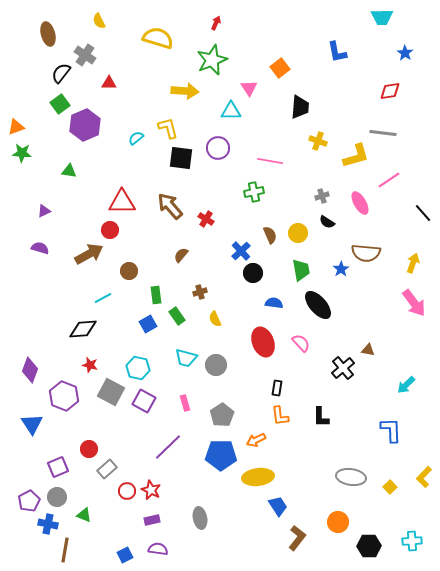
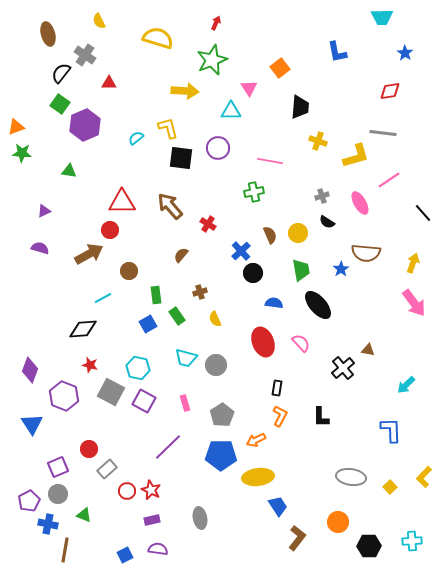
green square at (60, 104): rotated 18 degrees counterclockwise
red cross at (206, 219): moved 2 px right, 5 px down
orange L-shape at (280, 416): rotated 145 degrees counterclockwise
gray circle at (57, 497): moved 1 px right, 3 px up
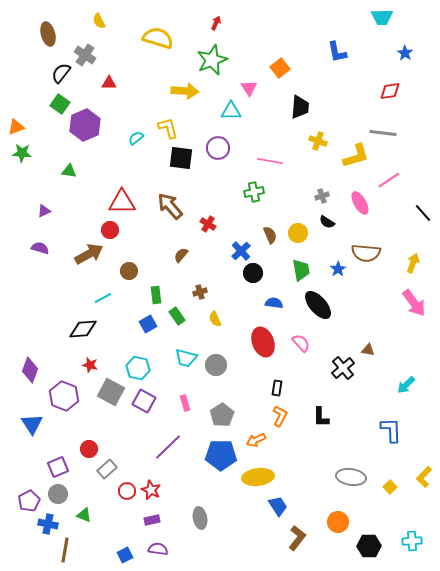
blue star at (341, 269): moved 3 px left
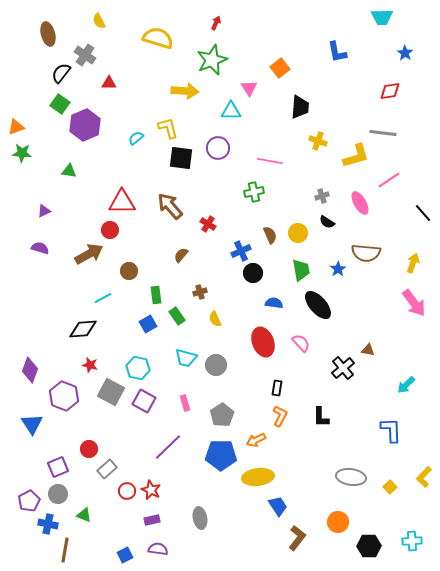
blue cross at (241, 251): rotated 18 degrees clockwise
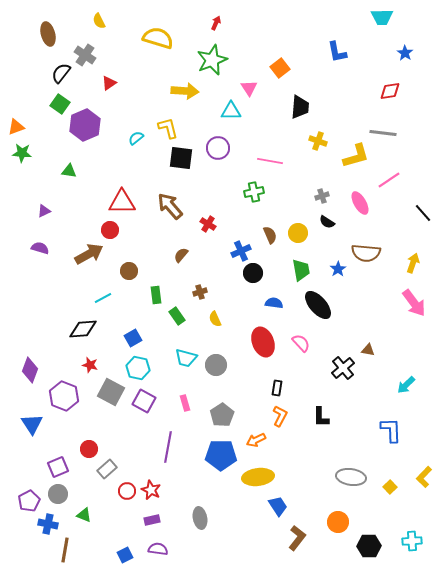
red triangle at (109, 83): rotated 35 degrees counterclockwise
blue square at (148, 324): moved 15 px left, 14 px down
purple line at (168, 447): rotated 36 degrees counterclockwise
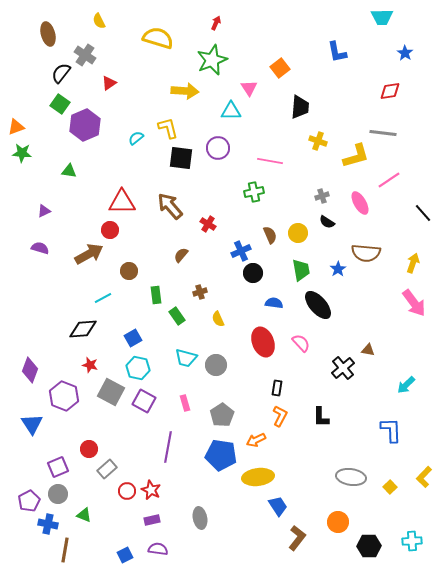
yellow semicircle at (215, 319): moved 3 px right
blue pentagon at (221, 455): rotated 8 degrees clockwise
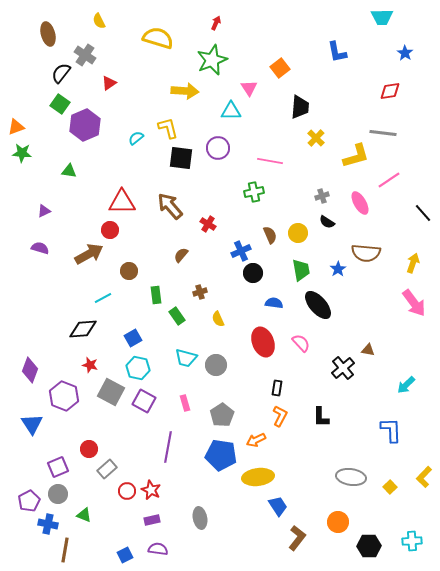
yellow cross at (318, 141): moved 2 px left, 3 px up; rotated 24 degrees clockwise
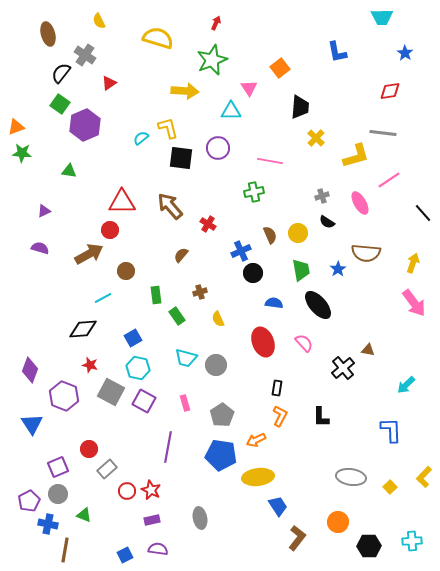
cyan semicircle at (136, 138): moved 5 px right
brown circle at (129, 271): moved 3 px left
pink semicircle at (301, 343): moved 3 px right
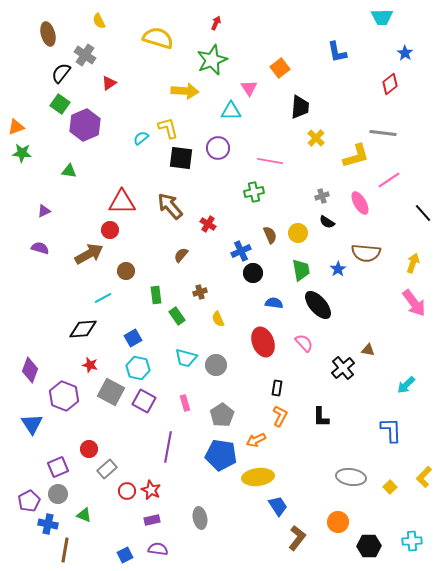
red diamond at (390, 91): moved 7 px up; rotated 30 degrees counterclockwise
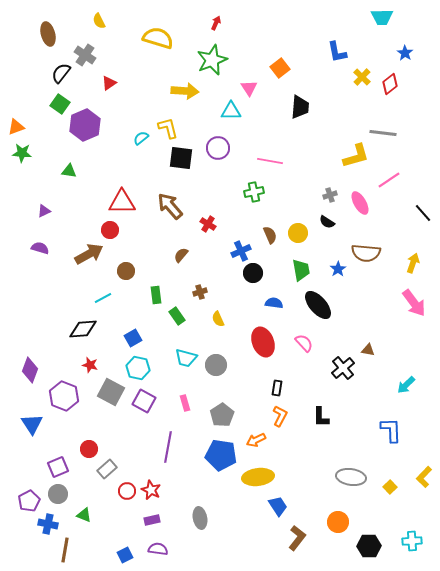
yellow cross at (316, 138): moved 46 px right, 61 px up
gray cross at (322, 196): moved 8 px right, 1 px up
